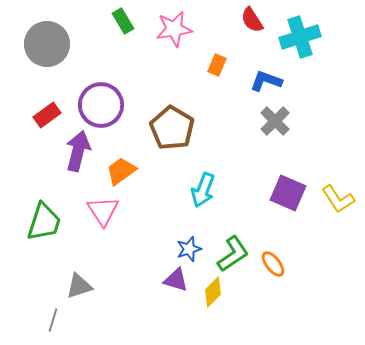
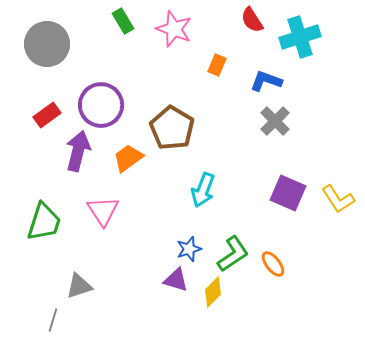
pink star: rotated 30 degrees clockwise
orange trapezoid: moved 7 px right, 13 px up
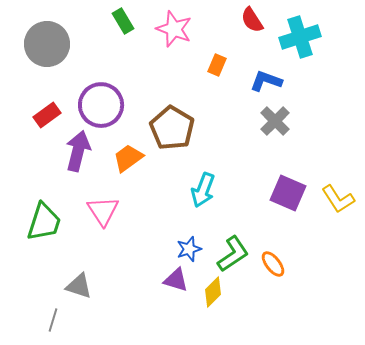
gray triangle: rotated 36 degrees clockwise
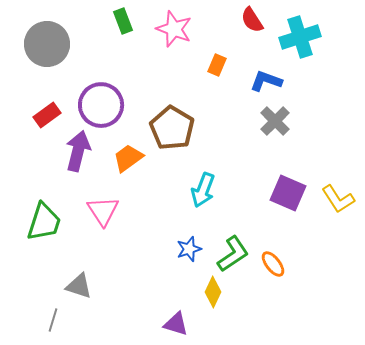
green rectangle: rotated 10 degrees clockwise
purple triangle: moved 44 px down
yellow diamond: rotated 20 degrees counterclockwise
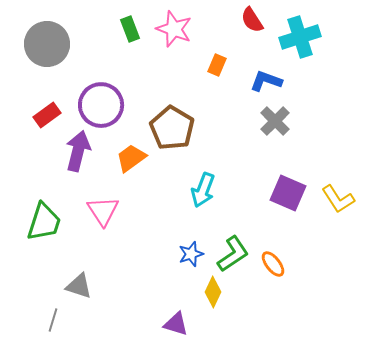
green rectangle: moved 7 px right, 8 px down
orange trapezoid: moved 3 px right
blue star: moved 2 px right, 5 px down
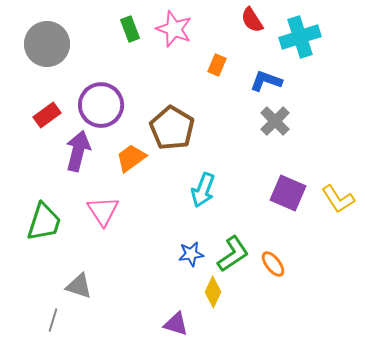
blue star: rotated 10 degrees clockwise
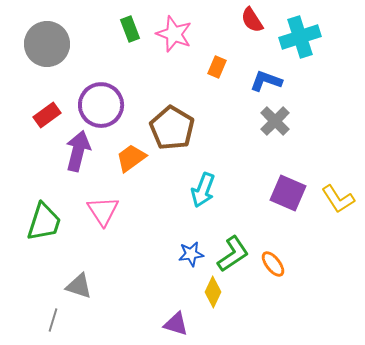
pink star: moved 5 px down
orange rectangle: moved 2 px down
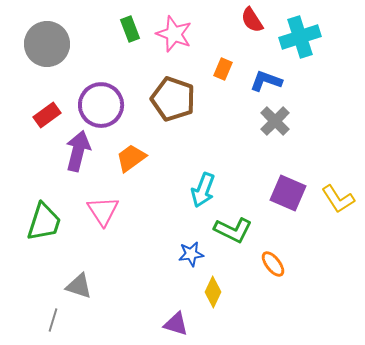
orange rectangle: moved 6 px right, 2 px down
brown pentagon: moved 1 px right, 29 px up; rotated 12 degrees counterclockwise
green L-shape: moved 24 px up; rotated 60 degrees clockwise
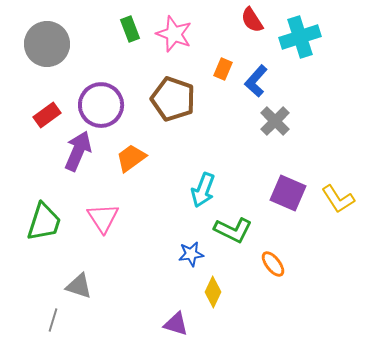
blue L-shape: moved 10 px left; rotated 68 degrees counterclockwise
purple arrow: rotated 9 degrees clockwise
pink triangle: moved 7 px down
